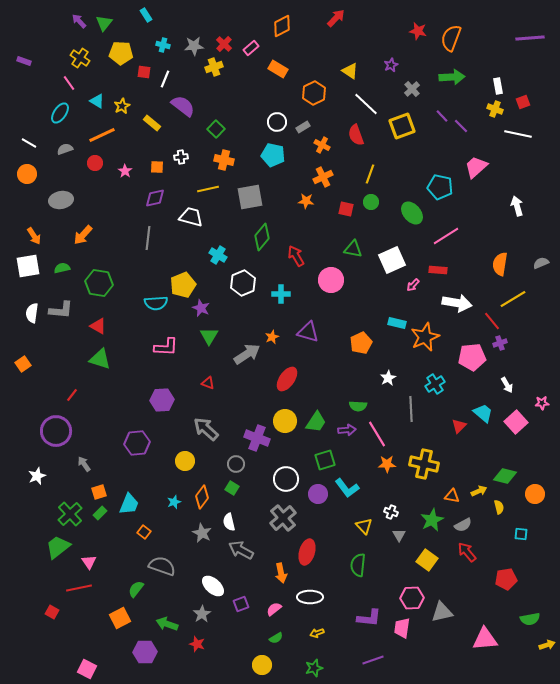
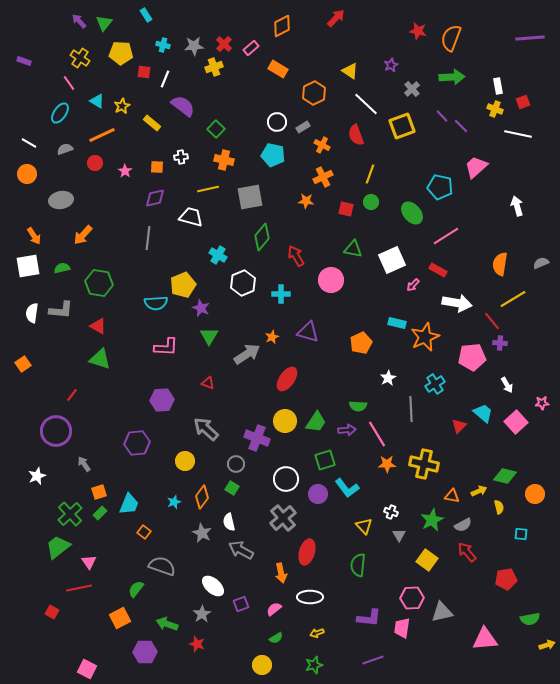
red rectangle at (438, 270): rotated 24 degrees clockwise
purple cross at (500, 343): rotated 24 degrees clockwise
green star at (314, 668): moved 3 px up
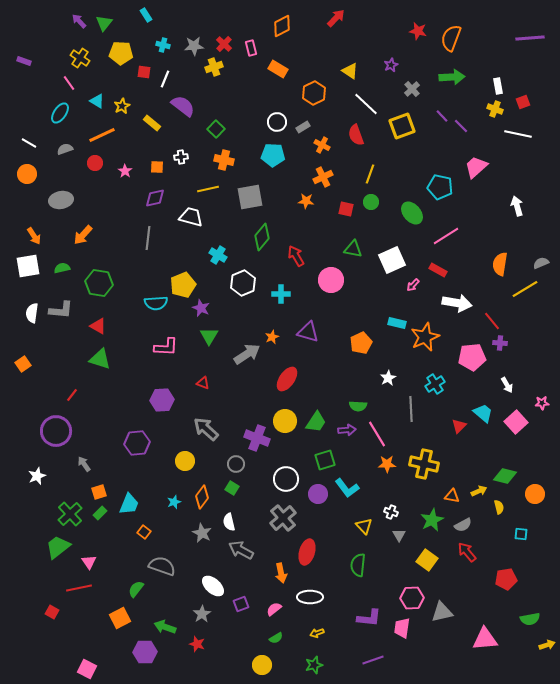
pink rectangle at (251, 48): rotated 63 degrees counterclockwise
cyan pentagon at (273, 155): rotated 10 degrees counterclockwise
yellow line at (513, 299): moved 12 px right, 10 px up
red triangle at (208, 383): moved 5 px left
green arrow at (167, 624): moved 2 px left, 3 px down
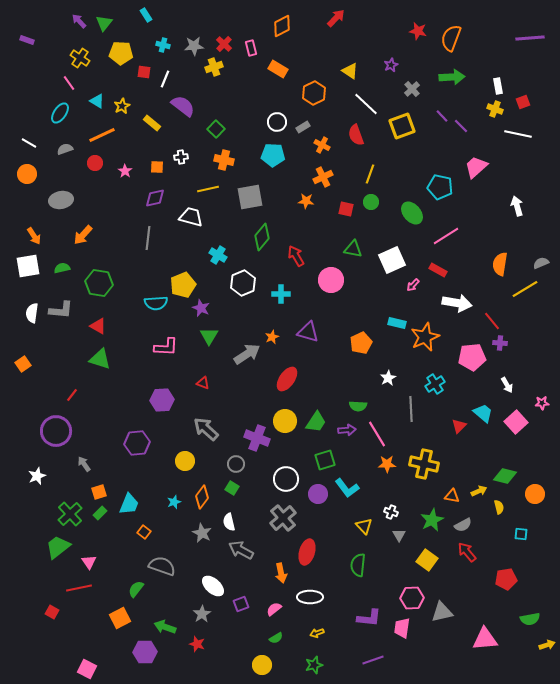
purple rectangle at (24, 61): moved 3 px right, 21 px up
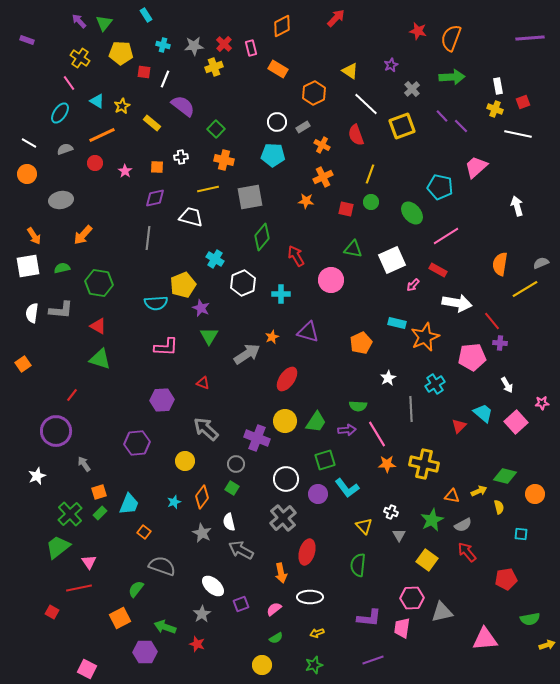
cyan cross at (218, 255): moved 3 px left, 4 px down
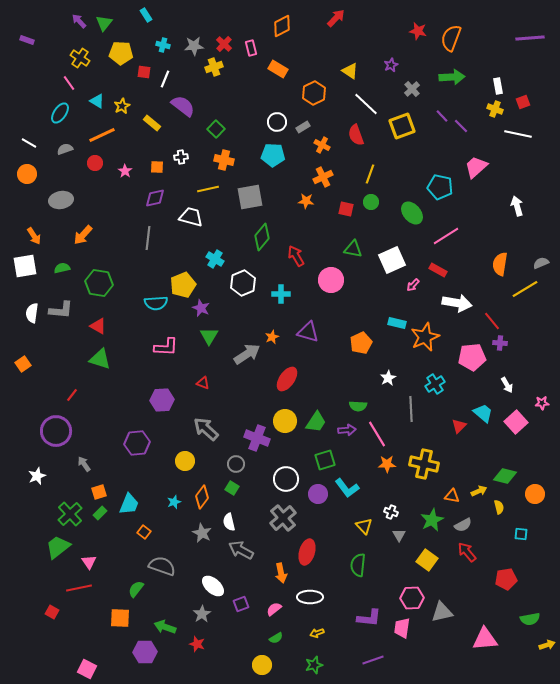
white square at (28, 266): moved 3 px left
orange square at (120, 618): rotated 30 degrees clockwise
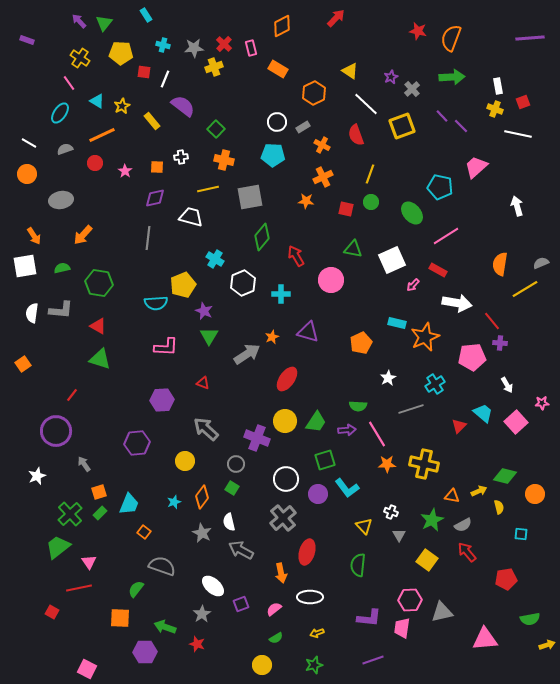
gray star at (194, 46): moved 2 px down
purple star at (391, 65): moved 12 px down
yellow rectangle at (152, 123): moved 2 px up; rotated 12 degrees clockwise
purple star at (201, 308): moved 3 px right, 3 px down
gray line at (411, 409): rotated 75 degrees clockwise
pink hexagon at (412, 598): moved 2 px left, 2 px down
